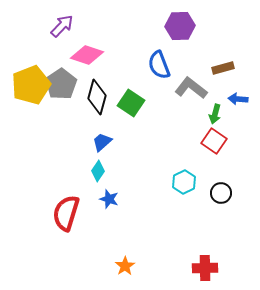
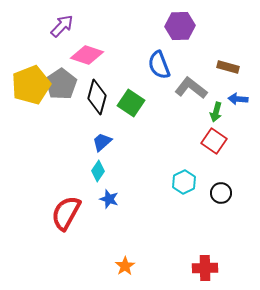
brown rectangle: moved 5 px right, 1 px up; rotated 30 degrees clockwise
green arrow: moved 1 px right, 2 px up
red semicircle: rotated 12 degrees clockwise
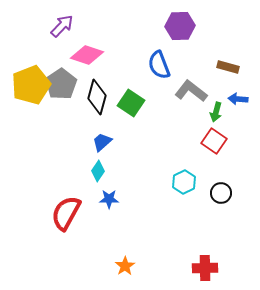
gray L-shape: moved 3 px down
blue star: rotated 18 degrees counterclockwise
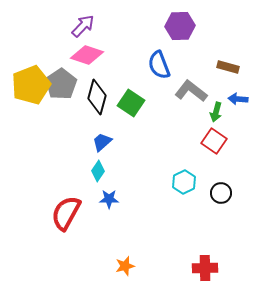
purple arrow: moved 21 px right
orange star: rotated 18 degrees clockwise
